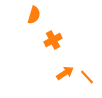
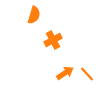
orange line: moved 3 px up
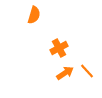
orange cross: moved 6 px right, 8 px down
orange line: moved 3 px up
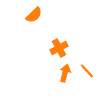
orange semicircle: rotated 30 degrees clockwise
orange arrow: rotated 42 degrees counterclockwise
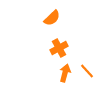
orange semicircle: moved 18 px right, 3 px down
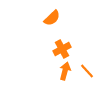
orange cross: moved 3 px right, 1 px down
orange arrow: moved 2 px up
